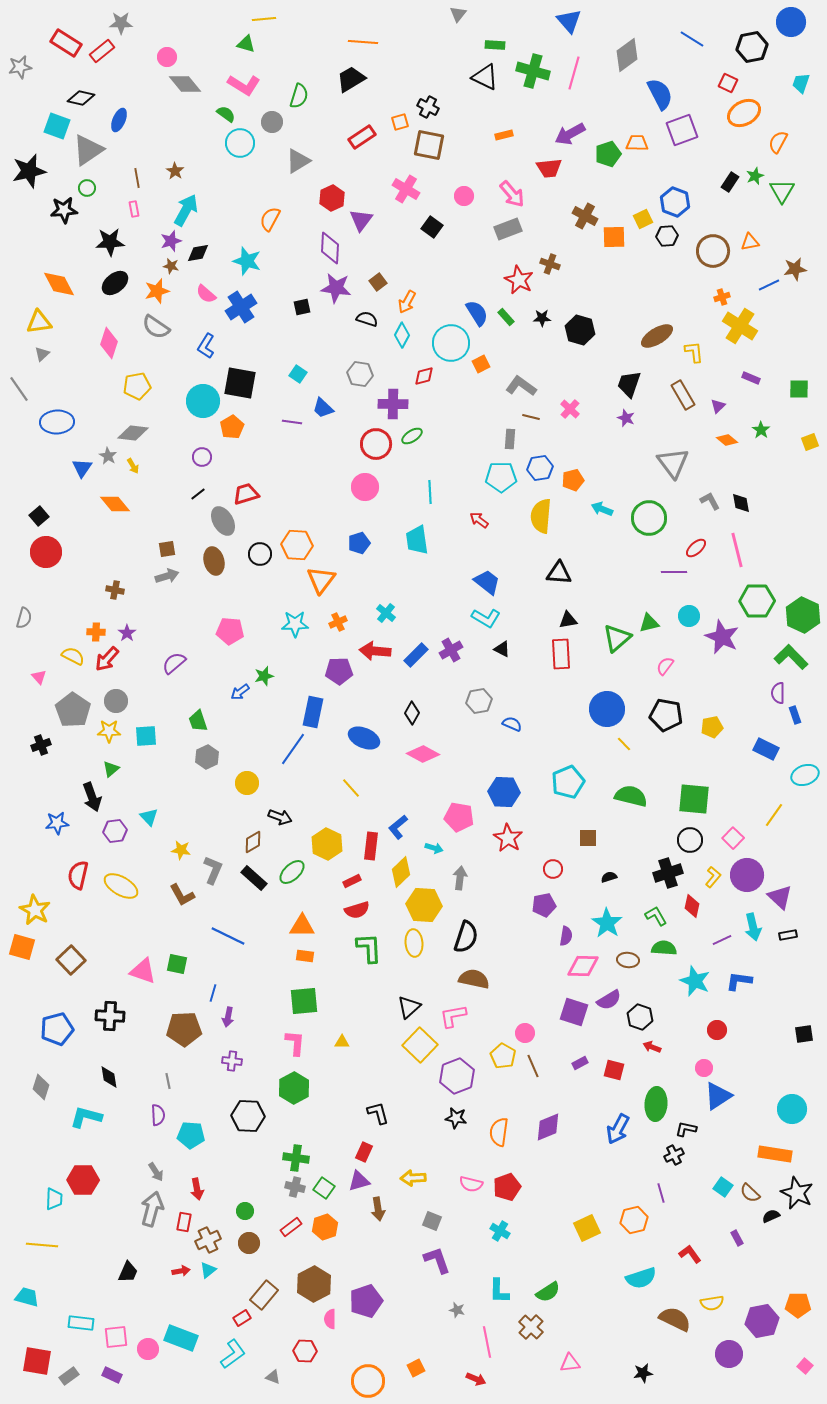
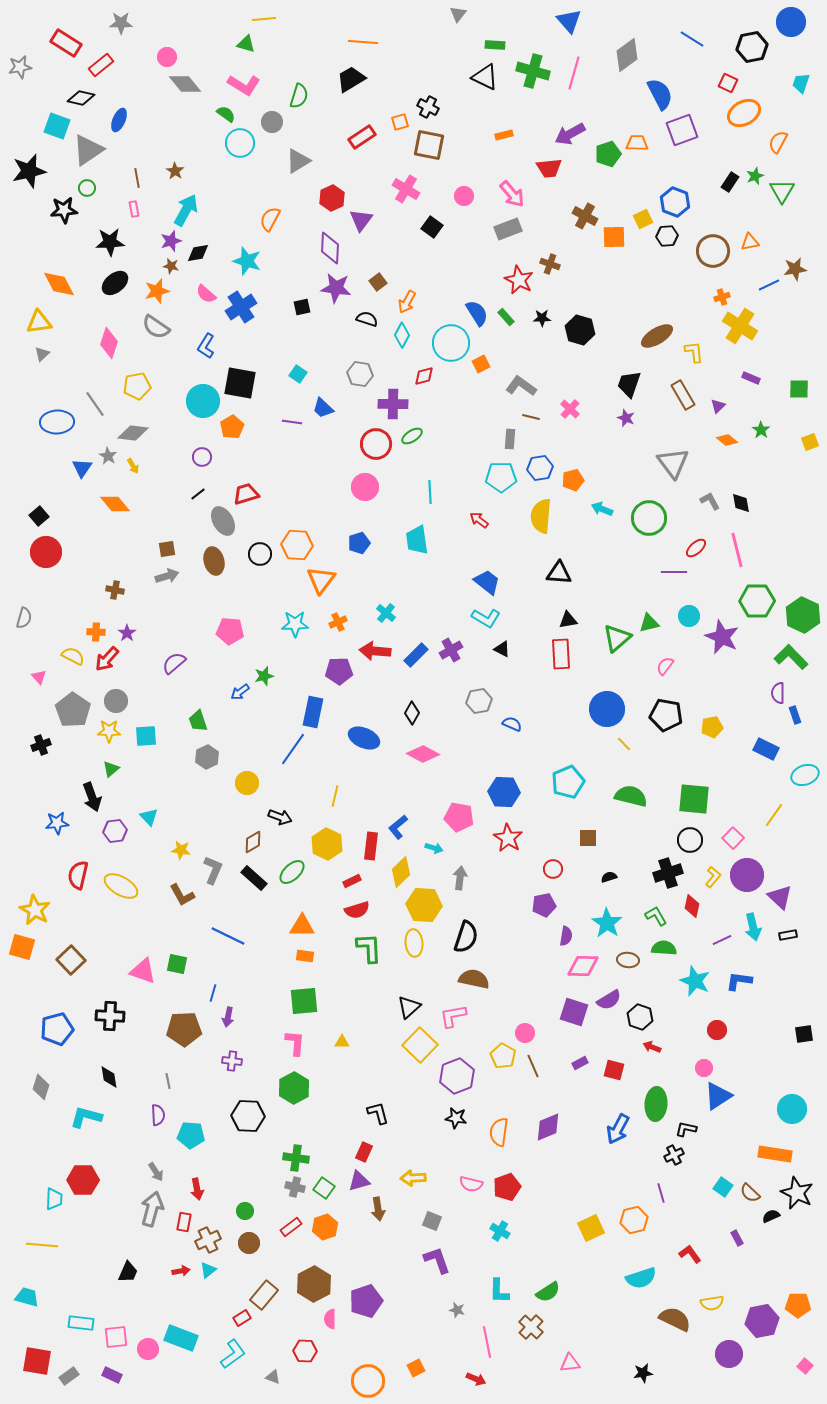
red rectangle at (102, 51): moved 1 px left, 14 px down
gray line at (19, 389): moved 76 px right, 15 px down
yellow line at (351, 788): moved 16 px left, 8 px down; rotated 55 degrees clockwise
yellow square at (587, 1228): moved 4 px right
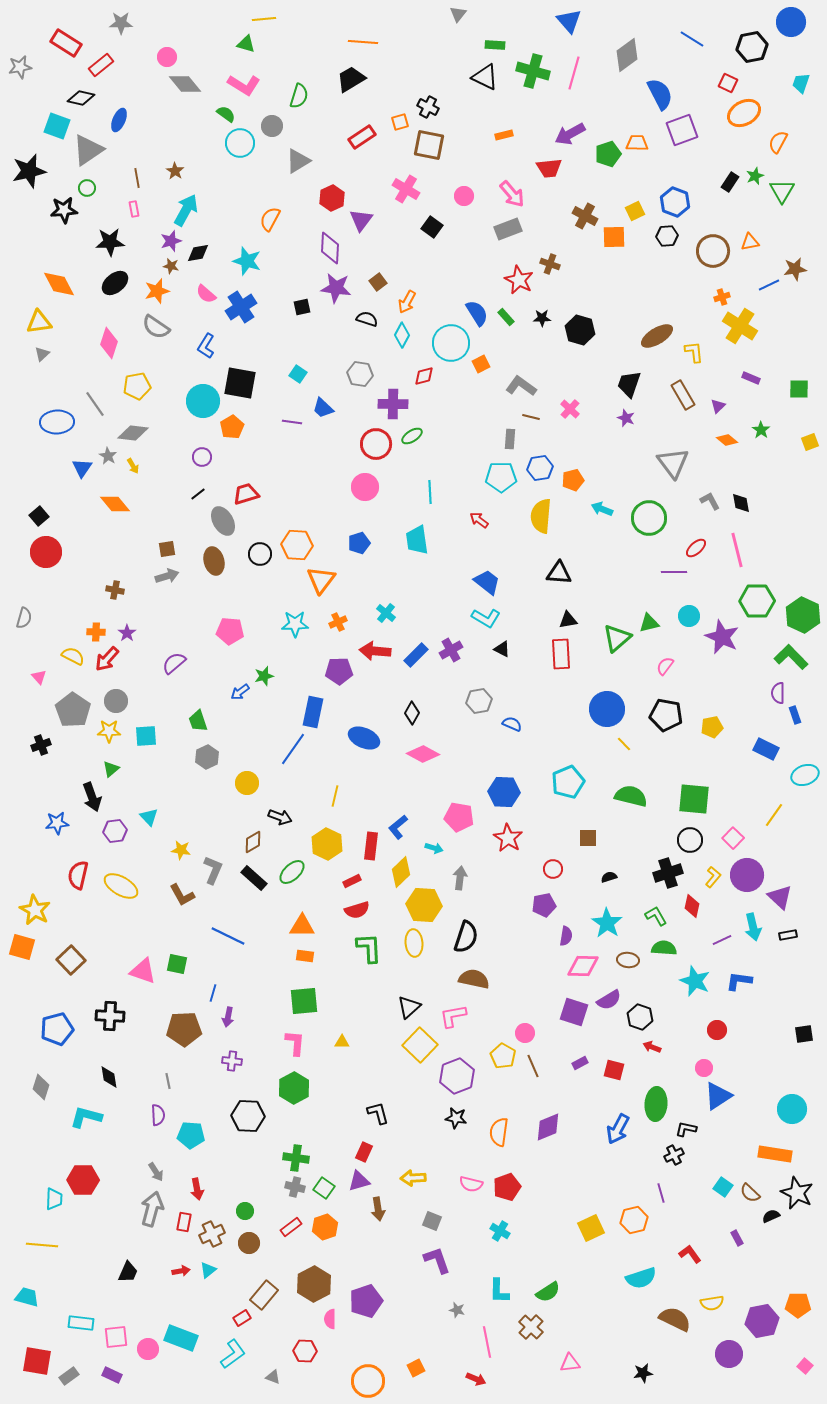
gray circle at (272, 122): moved 4 px down
yellow square at (643, 219): moved 8 px left, 8 px up
brown cross at (208, 1240): moved 4 px right, 6 px up
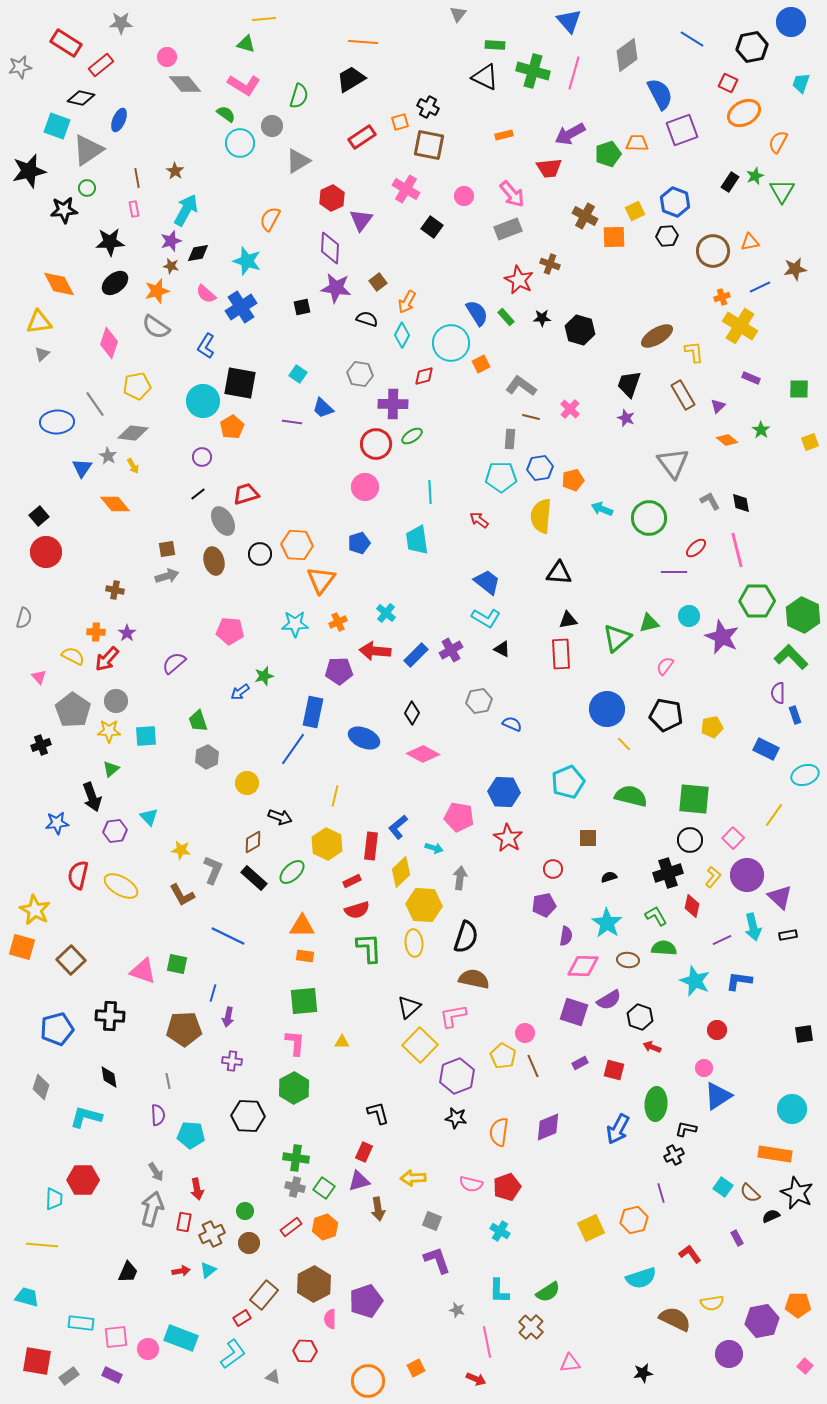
blue line at (769, 285): moved 9 px left, 2 px down
